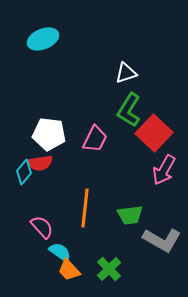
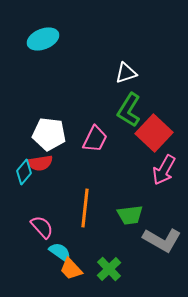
orange trapezoid: moved 2 px right, 1 px up
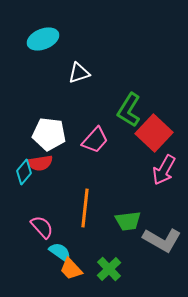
white triangle: moved 47 px left
pink trapezoid: moved 1 px down; rotated 16 degrees clockwise
green trapezoid: moved 2 px left, 6 px down
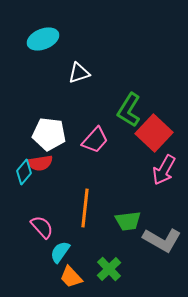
cyan semicircle: rotated 90 degrees counterclockwise
orange trapezoid: moved 8 px down
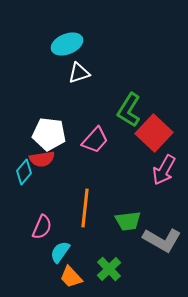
cyan ellipse: moved 24 px right, 5 px down
red semicircle: moved 2 px right, 4 px up
pink semicircle: rotated 65 degrees clockwise
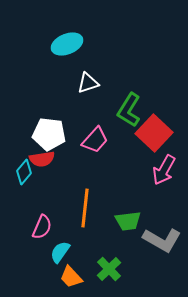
white triangle: moved 9 px right, 10 px down
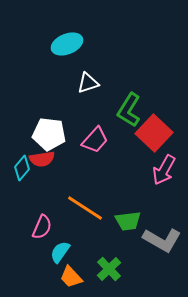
cyan diamond: moved 2 px left, 4 px up
orange line: rotated 63 degrees counterclockwise
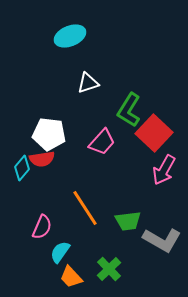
cyan ellipse: moved 3 px right, 8 px up
pink trapezoid: moved 7 px right, 2 px down
orange line: rotated 24 degrees clockwise
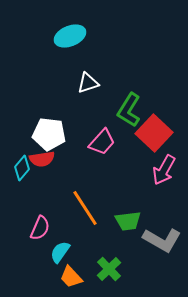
pink semicircle: moved 2 px left, 1 px down
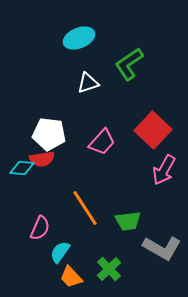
cyan ellipse: moved 9 px right, 2 px down
green L-shape: moved 46 px up; rotated 24 degrees clockwise
red square: moved 1 px left, 3 px up
cyan diamond: rotated 55 degrees clockwise
gray L-shape: moved 8 px down
